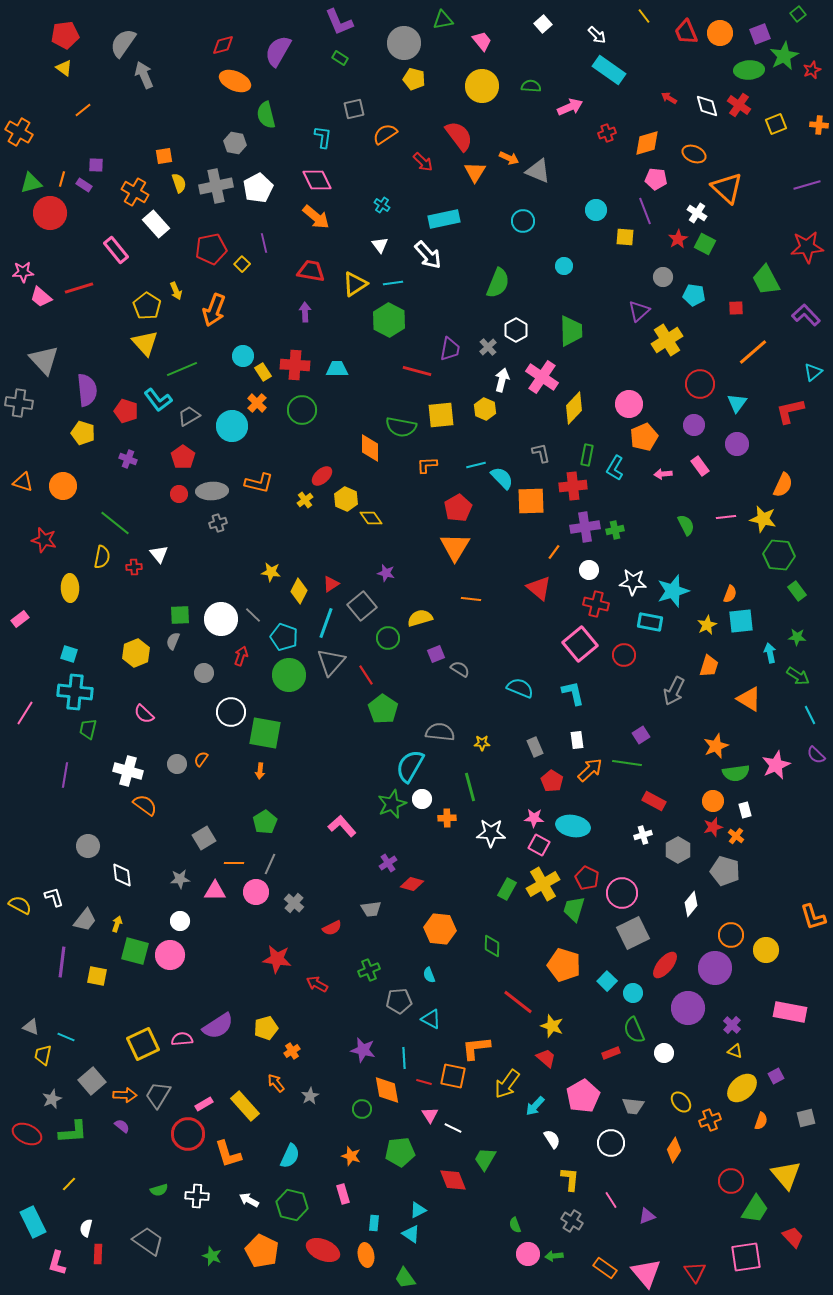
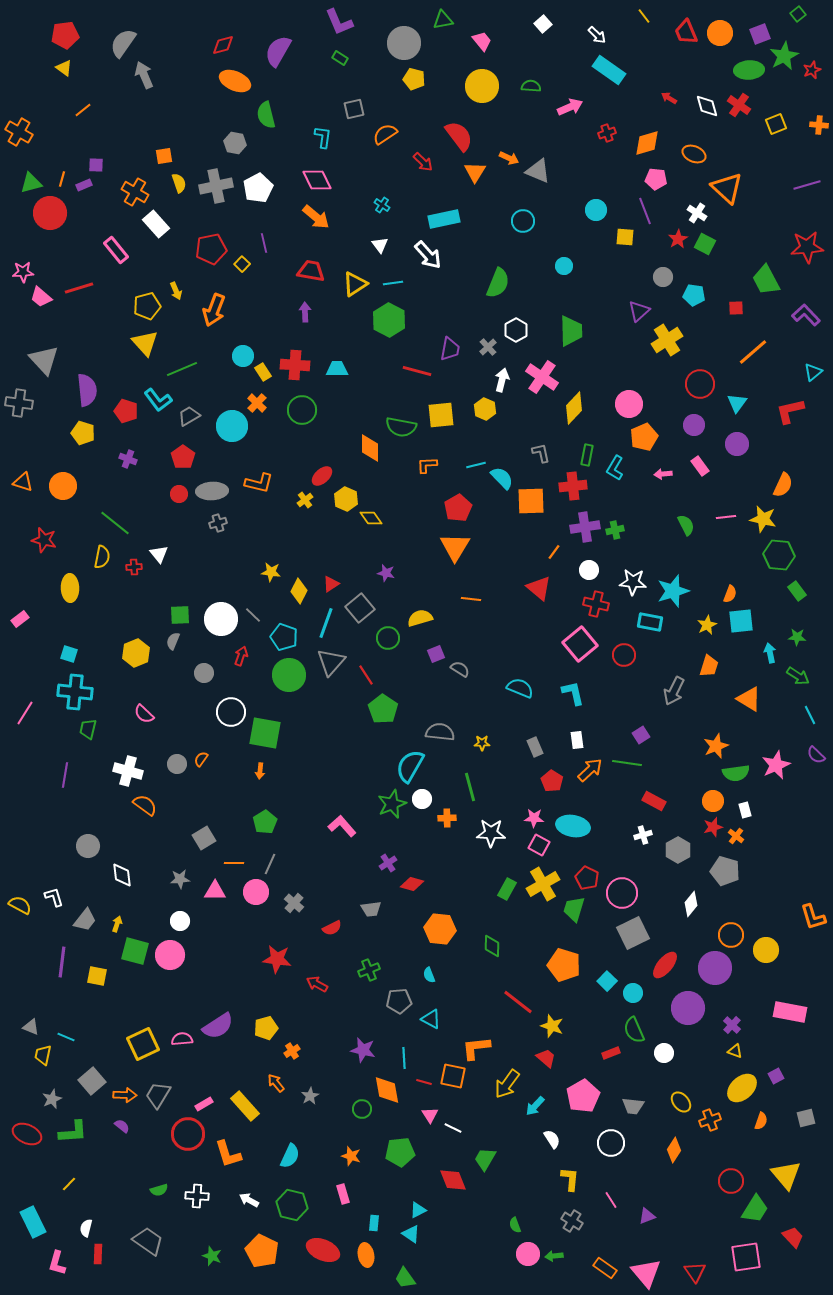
purple rectangle at (84, 185): rotated 56 degrees counterclockwise
yellow pentagon at (147, 306): rotated 24 degrees clockwise
gray square at (362, 606): moved 2 px left, 2 px down
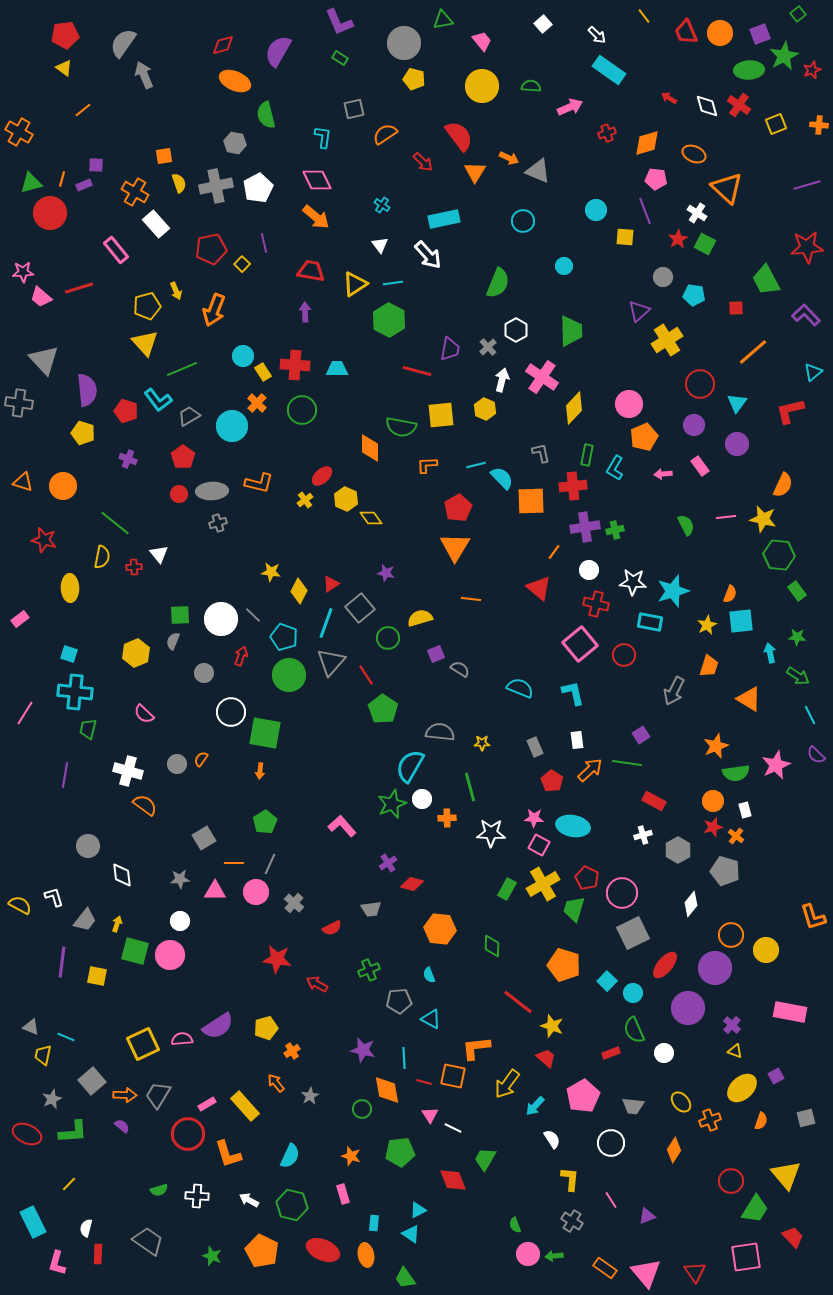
pink rectangle at (204, 1104): moved 3 px right
